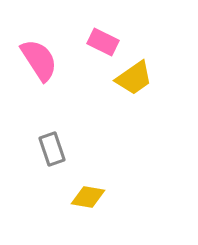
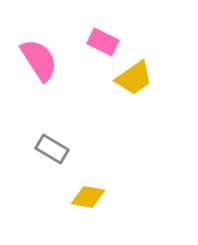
gray rectangle: rotated 40 degrees counterclockwise
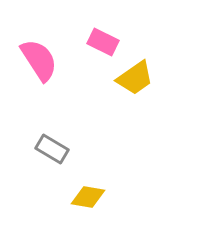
yellow trapezoid: moved 1 px right
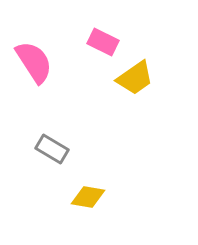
pink semicircle: moved 5 px left, 2 px down
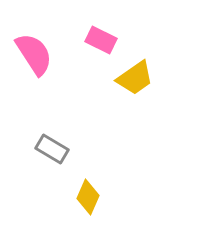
pink rectangle: moved 2 px left, 2 px up
pink semicircle: moved 8 px up
yellow diamond: rotated 76 degrees counterclockwise
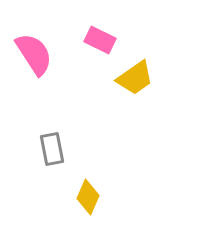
pink rectangle: moved 1 px left
gray rectangle: rotated 48 degrees clockwise
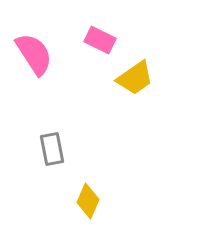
yellow diamond: moved 4 px down
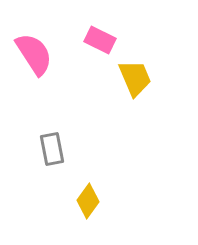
yellow trapezoid: rotated 78 degrees counterclockwise
yellow diamond: rotated 12 degrees clockwise
